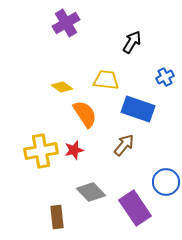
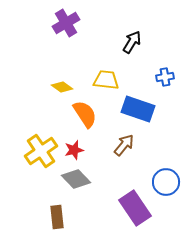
blue cross: rotated 18 degrees clockwise
yellow cross: rotated 24 degrees counterclockwise
gray diamond: moved 15 px left, 13 px up
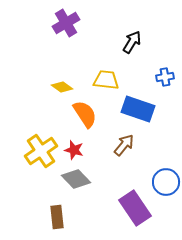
red star: rotated 30 degrees clockwise
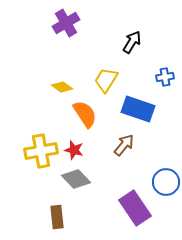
yellow trapezoid: rotated 64 degrees counterclockwise
yellow cross: rotated 24 degrees clockwise
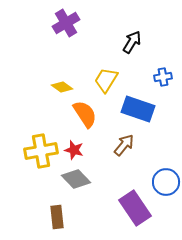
blue cross: moved 2 px left
